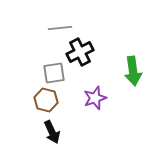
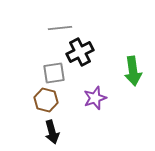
black arrow: rotated 10 degrees clockwise
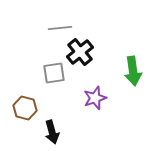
black cross: rotated 12 degrees counterclockwise
brown hexagon: moved 21 px left, 8 px down
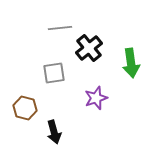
black cross: moved 9 px right, 4 px up
green arrow: moved 2 px left, 8 px up
purple star: moved 1 px right
black arrow: moved 2 px right
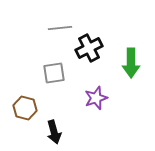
black cross: rotated 12 degrees clockwise
green arrow: rotated 8 degrees clockwise
